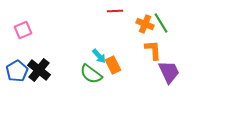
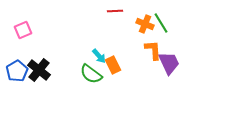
purple trapezoid: moved 9 px up
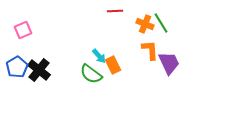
orange L-shape: moved 3 px left
blue pentagon: moved 4 px up
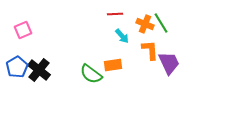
red line: moved 3 px down
cyan arrow: moved 23 px right, 20 px up
orange rectangle: rotated 72 degrees counterclockwise
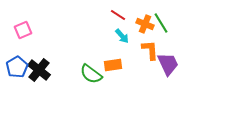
red line: moved 3 px right, 1 px down; rotated 35 degrees clockwise
purple trapezoid: moved 1 px left, 1 px down
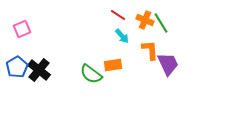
orange cross: moved 4 px up
pink square: moved 1 px left, 1 px up
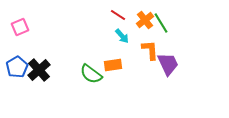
orange cross: rotated 30 degrees clockwise
pink square: moved 2 px left, 2 px up
black cross: rotated 10 degrees clockwise
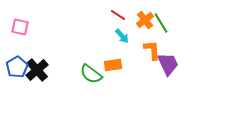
pink square: rotated 36 degrees clockwise
orange L-shape: moved 2 px right
black cross: moved 2 px left
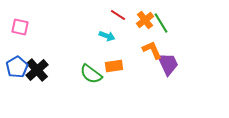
cyan arrow: moved 15 px left; rotated 28 degrees counterclockwise
orange L-shape: rotated 20 degrees counterclockwise
orange rectangle: moved 1 px right, 1 px down
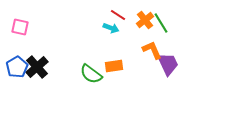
cyan arrow: moved 4 px right, 8 px up
black cross: moved 3 px up
